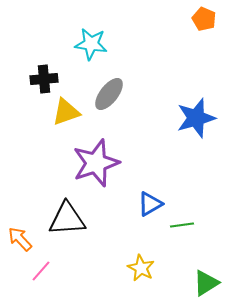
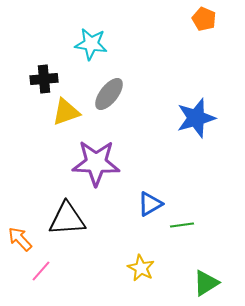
purple star: rotated 21 degrees clockwise
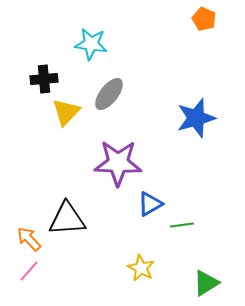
yellow triangle: rotated 28 degrees counterclockwise
purple star: moved 22 px right
orange arrow: moved 9 px right
pink line: moved 12 px left
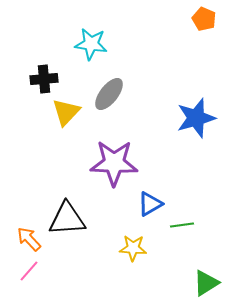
purple star: moved 4 px left
yellow star: moved 8 px left, 20 px up; rotated 24 degrees counterclockwise
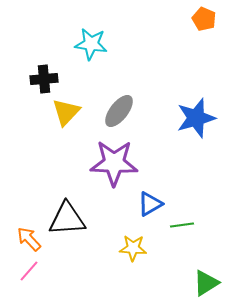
gray ellipse: moved 10 px right, 17 px down
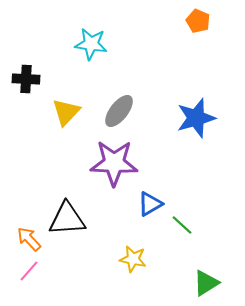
orange pentagon: moved 6 px left, 2 px down
black cross: moved 18 px left; rotated 8 degrees clockwise
green line: rotated 50 degrees clockwise
yellow star: moved 11 px down; rotated 8 degrees clockwise
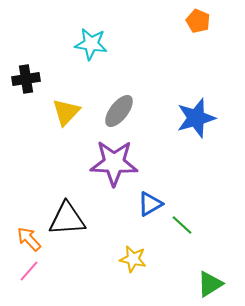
black cross: rotated 12 degrees counterclockwise
green triangle: moved 4 px right, 1 px down
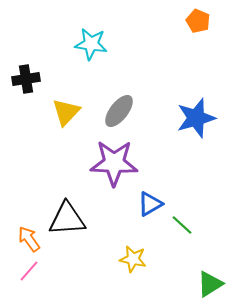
orange arrow: rotated 8 degrees clockwise
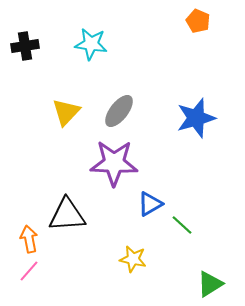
black cross: moved 1 px left, 33 px up
black triangle: moved 4 px up
orange arrow: rotated 24 degrees clockwise
